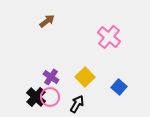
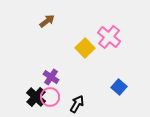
yellow square: moved 29 px up
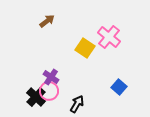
yellow square: rotated 12 degrees counterclockwise
pink circle: moved 1 px left, 6 px up
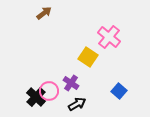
brown arrow: moved 3 px left, 8 px up
yellow square: moved 3 px right, 9 px down
purple cross: moved 20 px right, 6 px down
blue square: moved 4 px down
black arrow: rotated 30 degrees clockwise
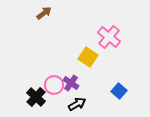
pink circle: moved 5 px right, 6 px up
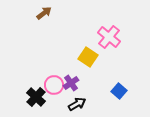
purple cross: rotated 21 degrees clockwise
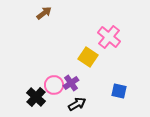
blue square: rotated 28 degrees counterclockwise
